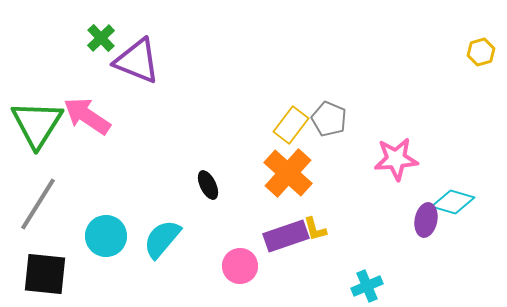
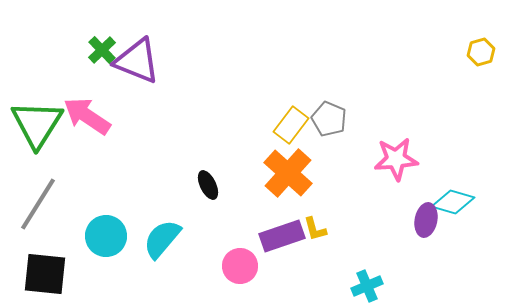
green cross: moved 1 px right, 12 px down
purple rectangle: moved 4 px left
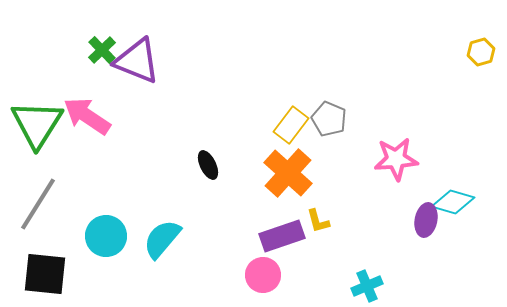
black ellipse: moved 20 px up
yellow L-shape: moved 3 px right, 8 px up
pink circle: moved 23 px right, 9 px down
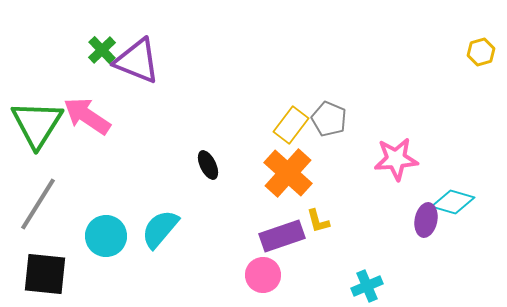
cyan semicircle: moved 2 px left, 10 px up
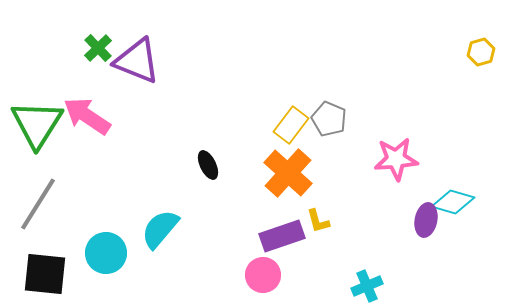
green cross: moved 4 px left, 2 px up
cyan circle: moved 17 px down
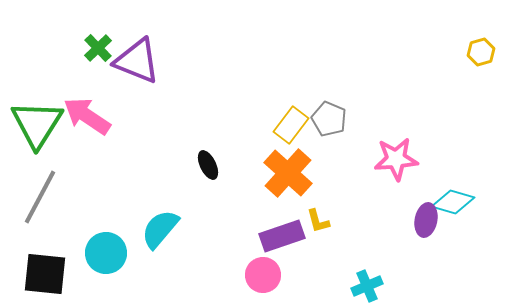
gray line: moved 2 px right, 7 px up; rotated 4 degrees counterclockwise
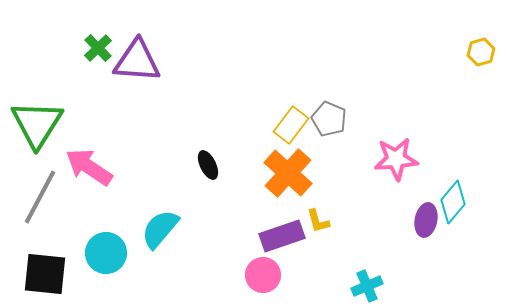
purple triangle: rotated 18 degrees counterclockwise
pink arrow: moved 2 px right, 51 px down
cyan diamond: rotated 66 degrees counterclockwise
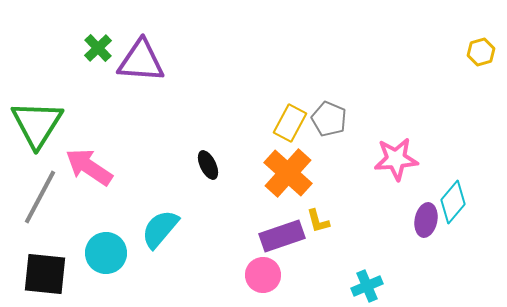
purple triangle: moved 4 px right
yellow rectangle: moved 1 px left, 2 px up; rotated 9 degrees counterclockwise
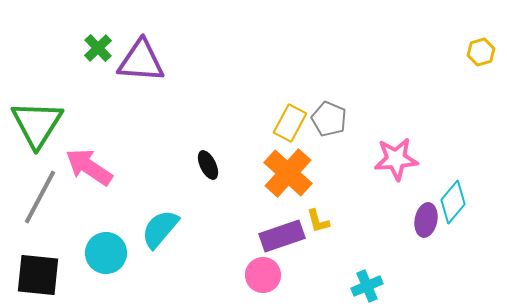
black square: moved 7 px left, 1 px down
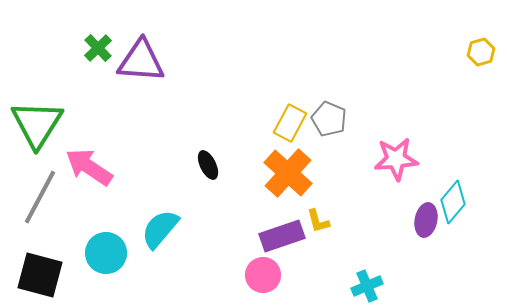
black square: moved 2 px right; rotated 9 degrees clockwise
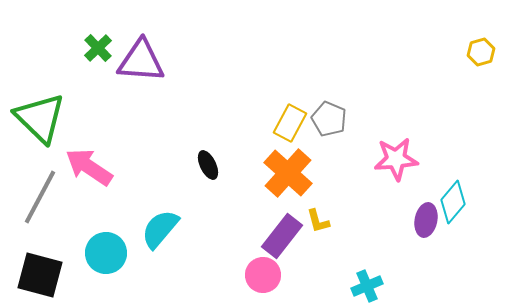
green triangle: moved 3 px right, 6 px up; rotated 18 degrees counterclockwise
purple rectangle: rotated 33 degrees counterclockwise
